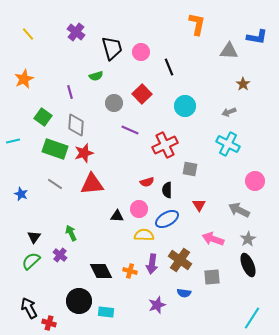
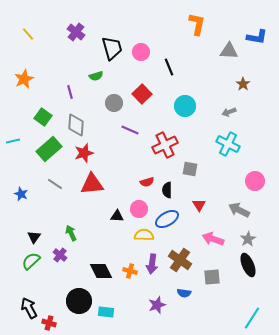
green rectangle at (55, 149): moved 6 px left; rotated 60 degrees counterclockwise
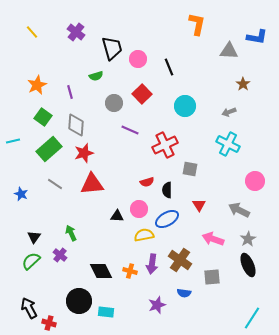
yellow line at (28, 34): moved 4 px right, 2 px up
pink circle at (141, 52): moved 3 px left, 7 px down
orange star at (24, 79): moved 13 px right, 6 px down
yellow semicircle at (144, 235): rotated 12 degrees counterclockwise
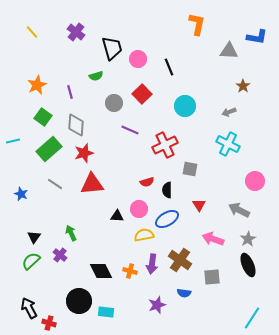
brown star at (243, 84): moved 2 px down
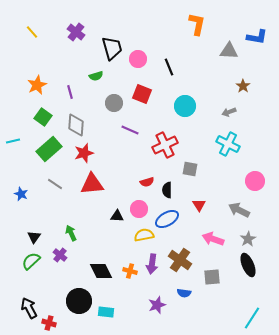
red square at (142, 94): rotated 24 degrees counterclockwise
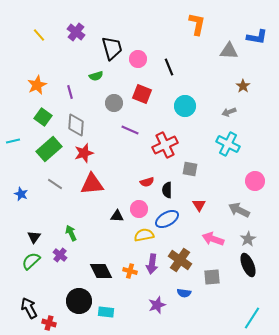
yellow line at (32, 32): moved 7 px right, 3 px down
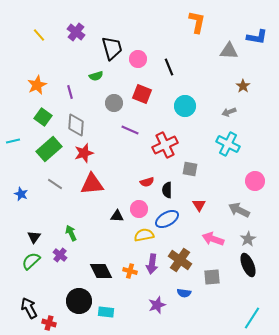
orange L-shape at (197, 24): moved 2 px up
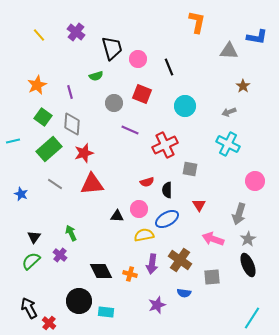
gray diamond at (76, 125): moved 4 px left, 1 px up
gray arrow at (239, 210): moved 4 px down; rotated 100 degrees counterclockwise
orange cross at (130, 271): moved 3 px down
red cross at (49, 323): rotated 24 degrees clockwise
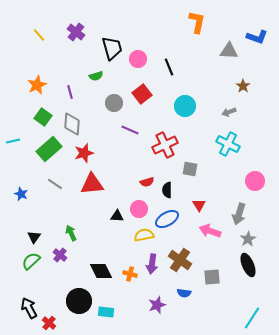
blue L-shape at (257, 37): rotated 10 degrees clockwise
red square at (142, 94): rotated 30 degrees clockwise
pink arrow at (213, 239): moved 3 px left, 8 px up
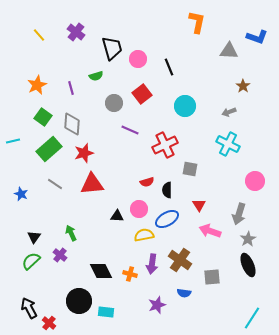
purple line at (70, 92): moved 1 px right, 4 px up
